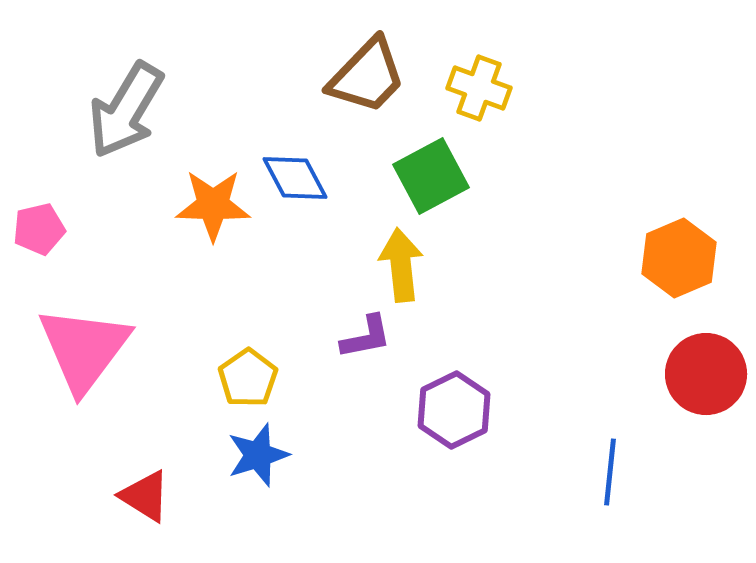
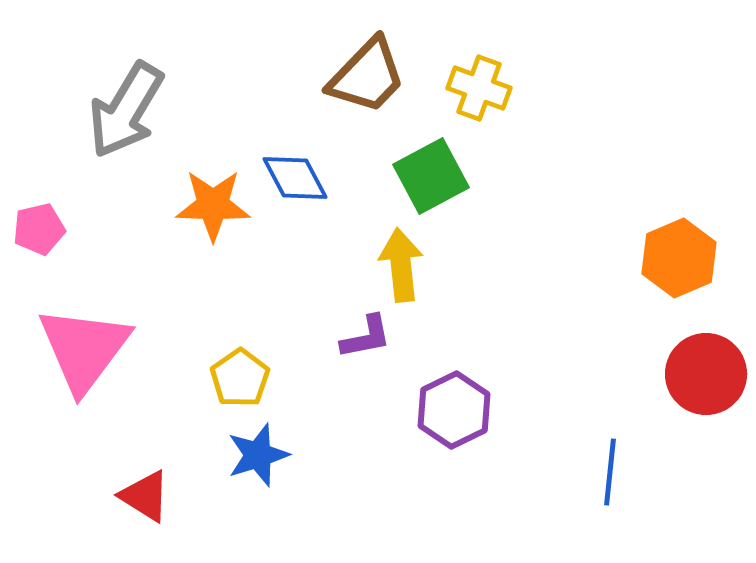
yellow pentagon: moved 8 px left
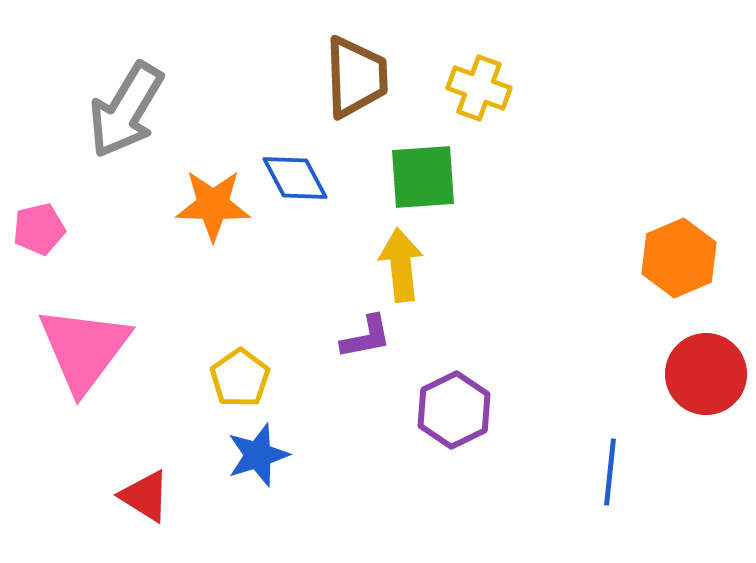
brown trapezoid: moved 11 px left, 1 px down; rotated 46 degrees counterclockwise
green square: moved 8 px left, 1 px down; rotated 24 degrees clockwise
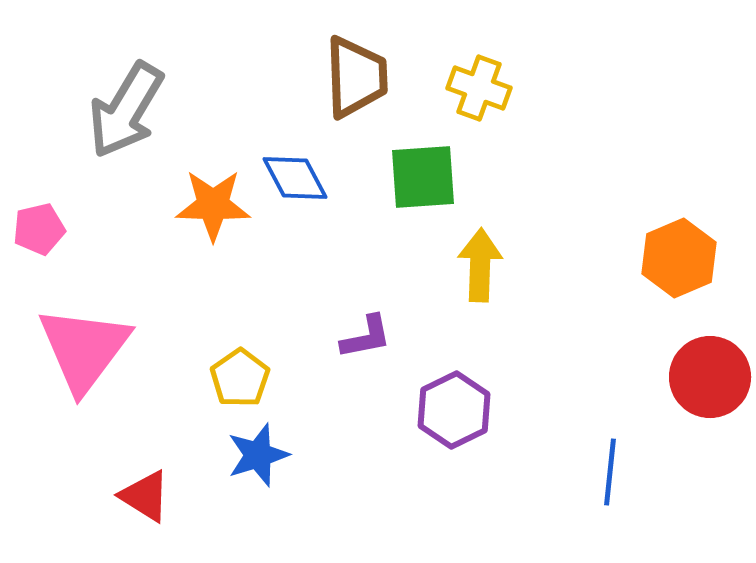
yellow arrow: moved 79 px right; rotated 8 degrees clockwise
red circle: moved 4 px right, 3 px down
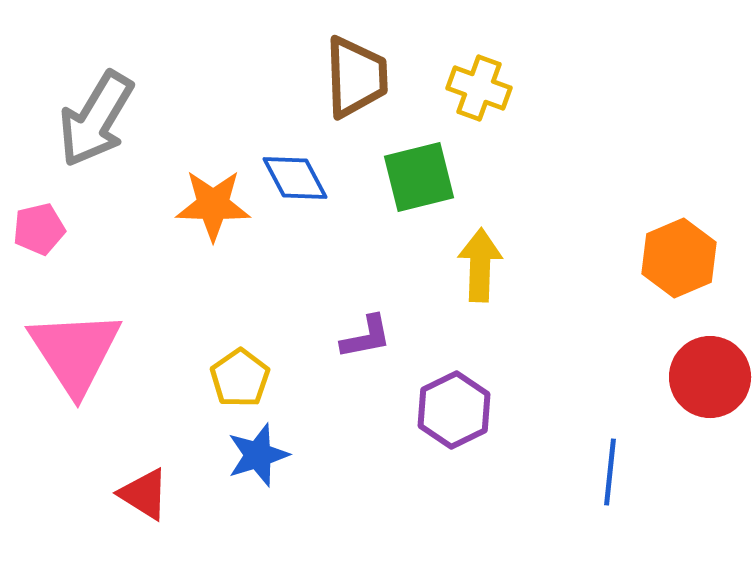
gray arrow: moved 30 px left, 9 px down
green square: moved 4 px left; rotated 10 degrees counterclockwise
pink triangle: moved 9 px left, 3 px down; rotated 10 degrees counterclockwise
red triangle: moved 1 px left, 2 px up
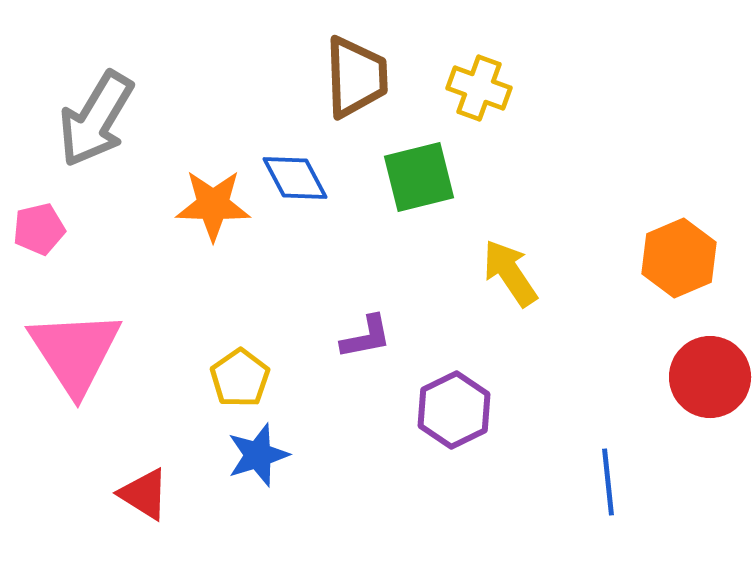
yellow arrow: moved 30 px right, 8 px down; rotated 36 degrees counterclockwise
blue line: moved 2 px left, 10 px down; rotated 12 degrees counterclockwise
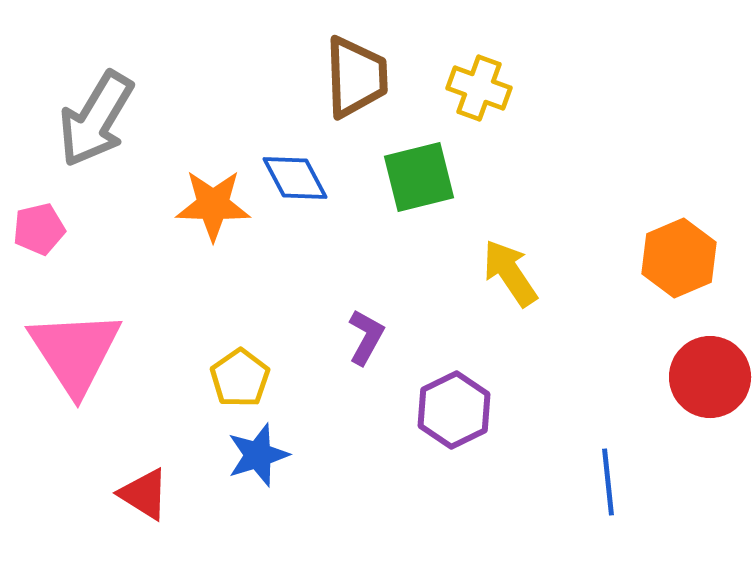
purple L-shape: rotated 50 degrees counterclockwise
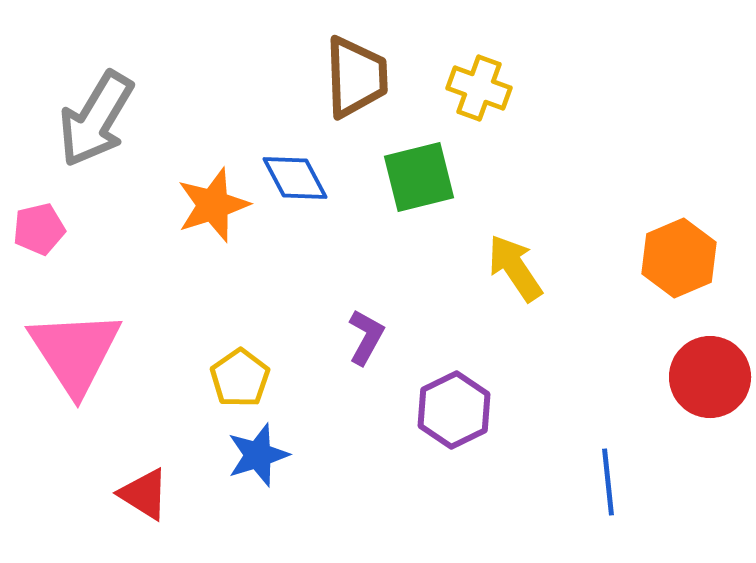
orange star: rotated 20 degrees counterclockwise
yellow arrow: moved 5 px right, 5 px up
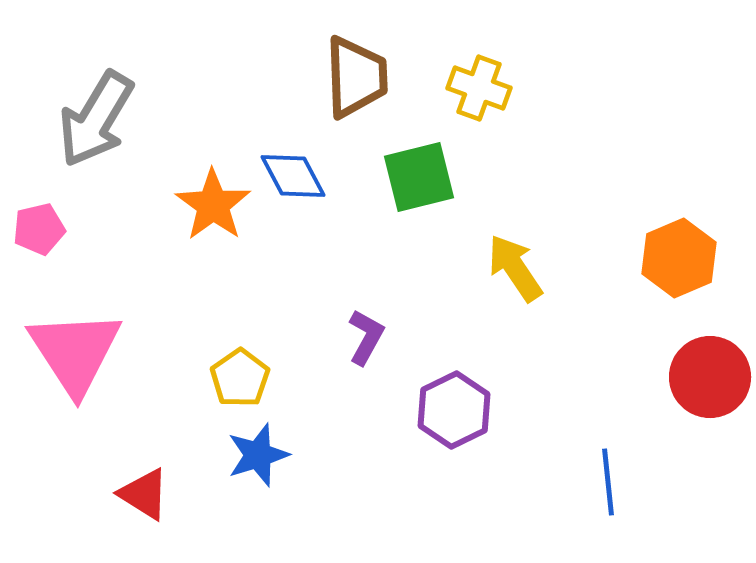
blue diamond: moved 2 px left, 2 px up
orange star: rotated 18 degrees counterclockwise
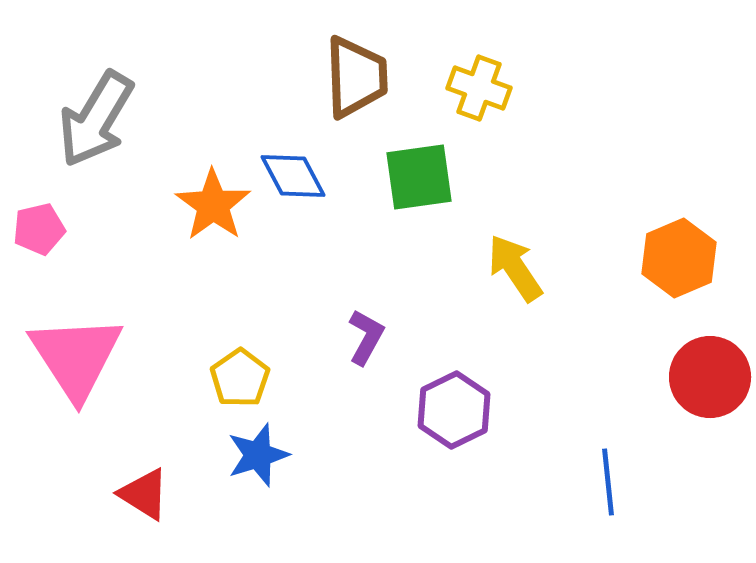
green square: rotated 6 degrees clockwise
pink triangle: moved 1 px right, 5 px down
